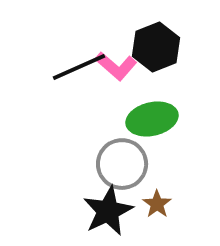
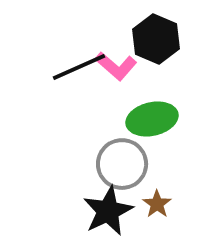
black hexagon: moved 8 px up; rotated 15 degrees counterclockwise
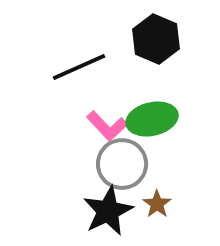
pink L-shape: moved 9 px left, 60 px down; rotated 6 degrees clockwise
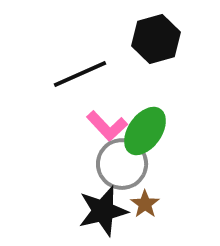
black hexagon: rotated 21 degrees clockwise
black line: moved 1 px right, 7 px down
green ellipse: moved 7 px left, 12 px down; rotated 42 degrees counterclockwise
brown star: moved 12 px left
black star: moved 5 px left; rotated 12 degrees clockwise
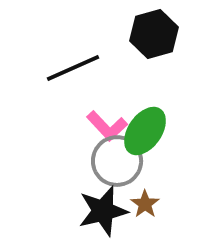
black hexagon: moved 2 px left, 5 px up
black line: moved 7 px left, 6 px up
gray circle: moved 5 px left, 3 px up
